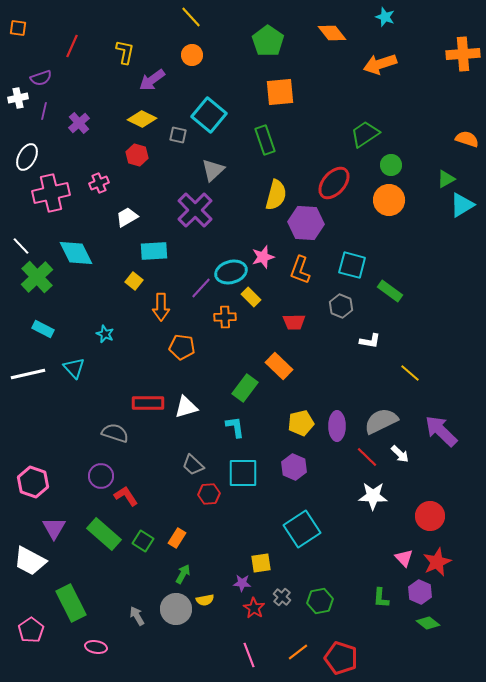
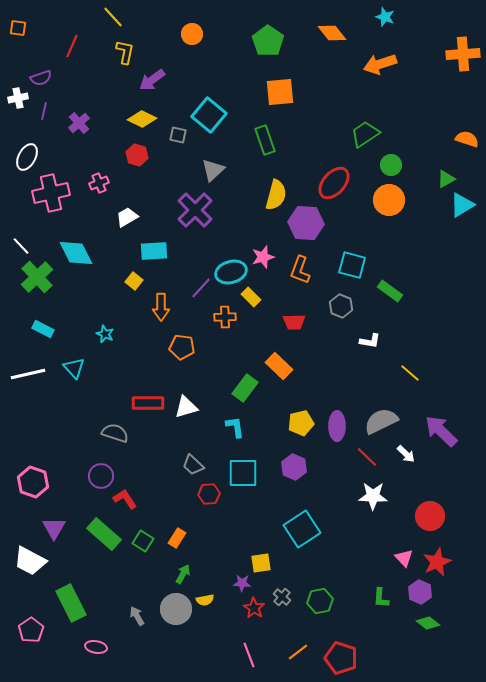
yellow line at (191, 17): moved 78 px left
orange circle at (192, 55): moved 21 px up
white arrow at (400, 454): moved 6 px right
red L-shape at (126, 496): moved 1 px left, 3 px down
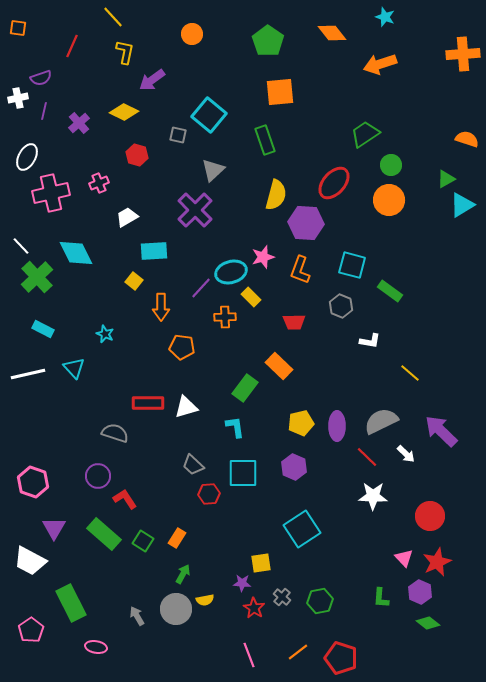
yellow diamond at (142, 119): moved 18 px left, 7 px up
purple circle at (101, 476): moved 3 px left
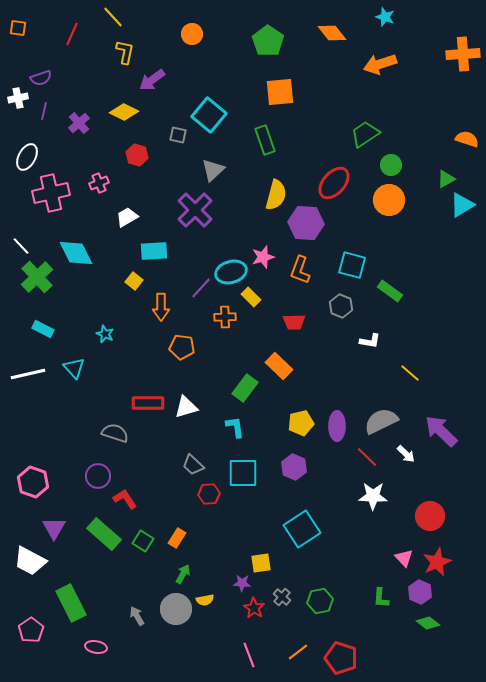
red line at (72, 46): moved 12 px up
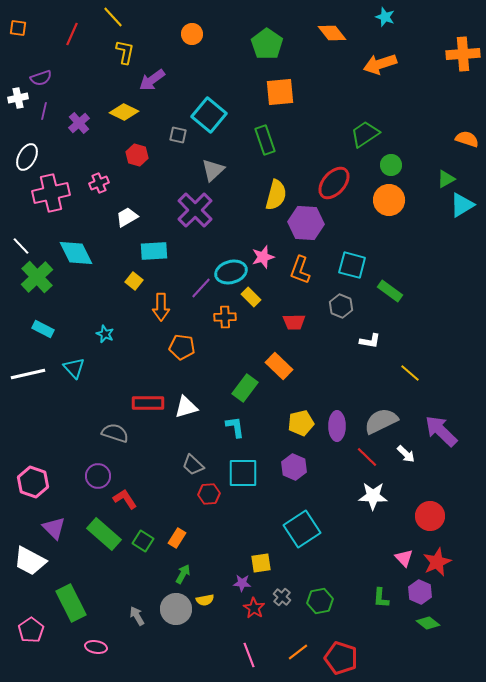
green pentagon at (268, 41): moved 1 px left, 3 px down
purple triangle at (54, 528): rotated 15 degrees counterclockwise
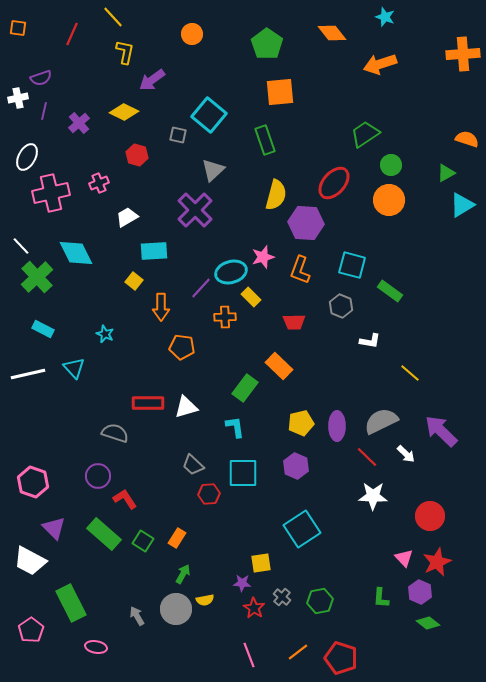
green triangle at (446, 179): moved 6 px up
purple hexagon at (294, 467): moved 2 px right, 1 px up
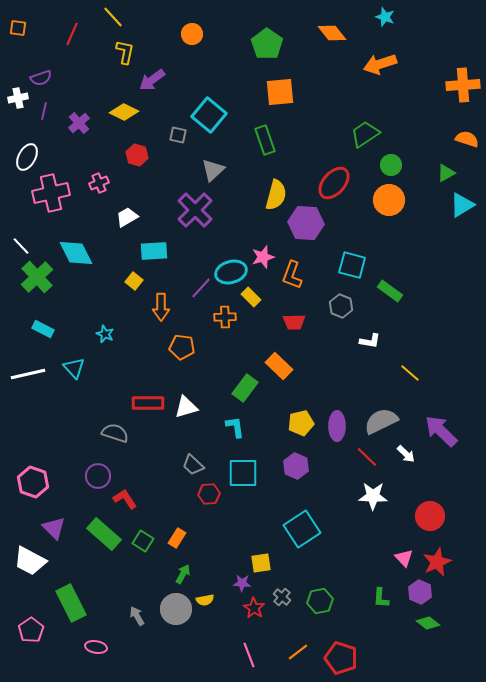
orange cross at (463, 54): moved 31 px down
orange L-shape at (300, 270): moved 8 px left, 5 px down
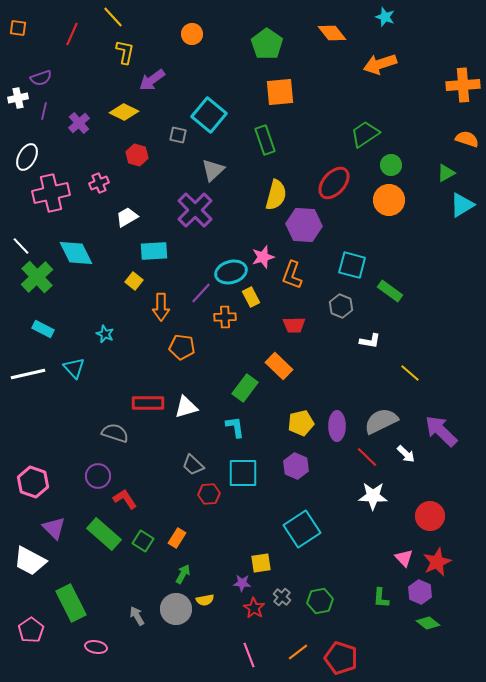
purple hexagon at (306, 223): moved 2 px left, 2 px down
purple line at (201, 288): moved 5 px down
yellow rectangle at (251, 297): rotated 18 degrees clockwise
red trapezoid at (294, 322): moved 3 px down
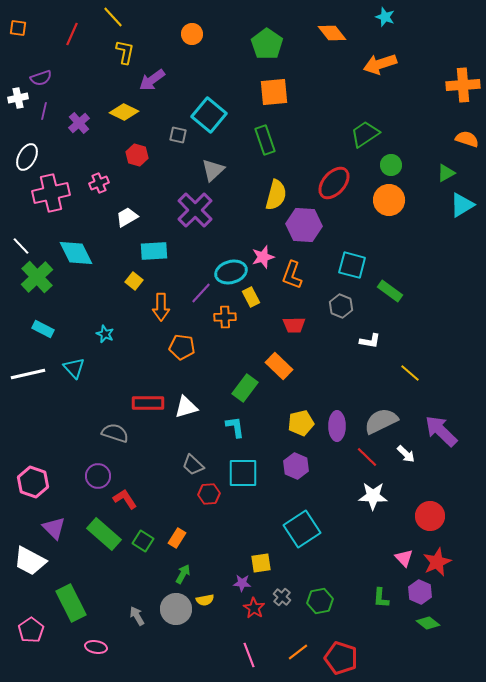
orange square at (280, 92): moved 6 px left
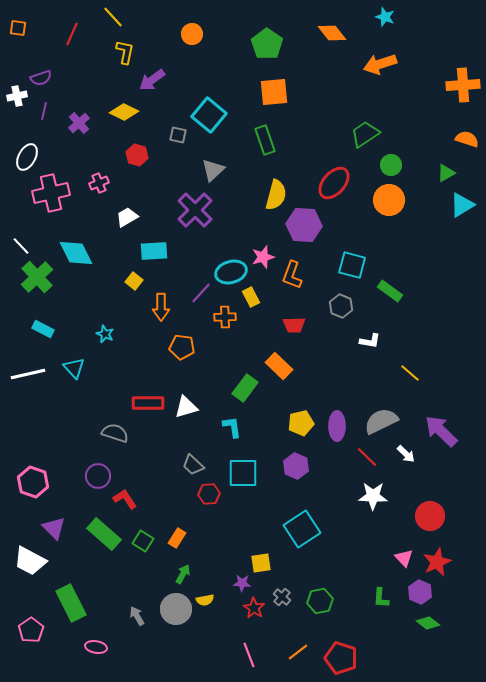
white cross at (18, 98): moved 1 px left, 2 px up
cyan L-shape at (235, 427): moved 3 px left
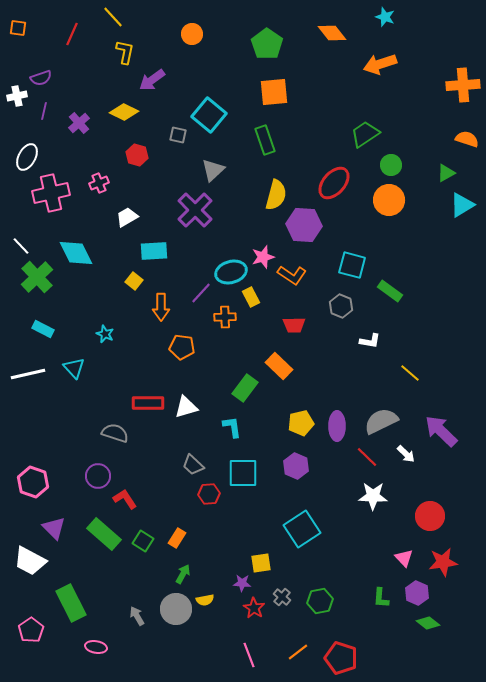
orange L-shape at (292, 275): rotated 76 degrees counterclockwise
red star at (437, 562): moved 6 px right; rotated 16 degrees clockwise
purple hexagon at (420, 592): moved 3 px left, 1 px down
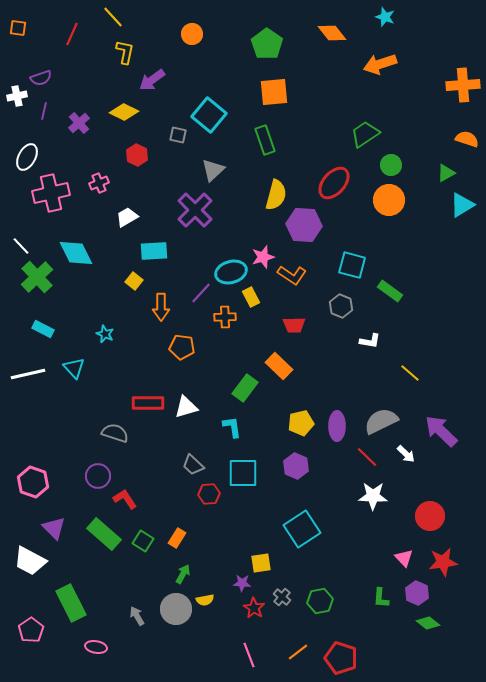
red hexagon at (137, 155): rotated 10 degrees clockwise
